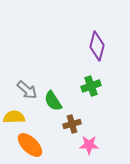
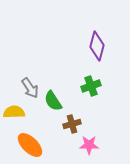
gray arrow: moved 3 px right, 2 px up; rotated 15 degrees clockwise
yellow semicircle: moved 5 px up
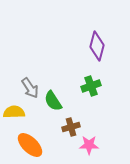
brown cross: moved 1 px left, 3 px down
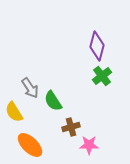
green cross: moved 11 px right, 10 px up; rotated 18 degrees counterclockwise
yellow semicircle: rotated 120 degrees counterclockwise
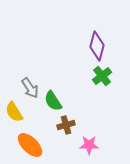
brown cross: moved 5 px left, 2 px up
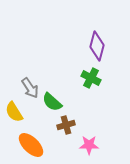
green cross: moved 11 px left, 2 px down; rotated 24 degrees counterclockwise
green semicircle: moved 1 px left, 1 px down; rotated 15 degrees counterclockwise
orange ellipse: moved 1 px right
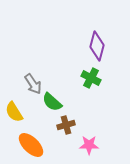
gray arrow: moved 3 px right, 4 px up
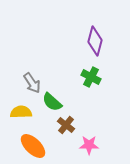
purple diamond: moved 2 px left, 5 px up
green cross: moved 1 px up
gray arrow: moved 1 px left, 1 px up
yellow semicircle: moved 7 px right; rotated 120 degrees clockwise
brown cross: rotated 36 degrees counterclockwise
orange ellipse: moved 2 px right, 1 px down
